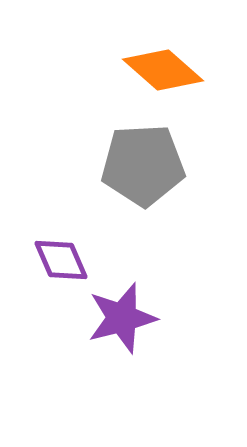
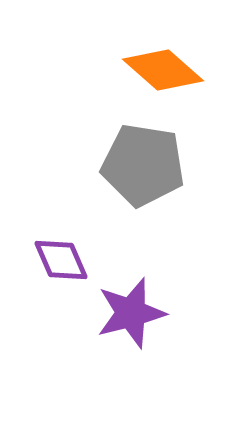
gray pentagon: rotated 12 degrees clockwise
purple star: moved 9 px right, 5 px up
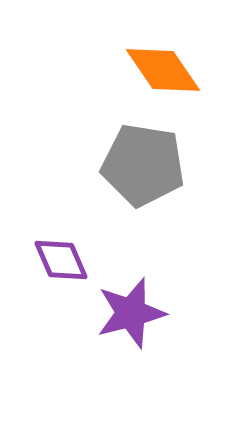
orange diamond: rotated 14 degrees clockwise
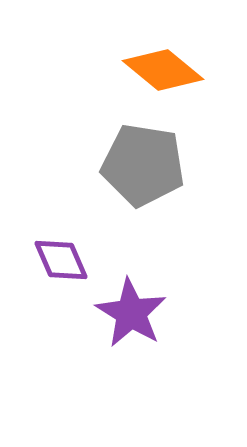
orange diamond: rotated 16 degrees counterclockwise
purple star: rotated 26 degrees counterclockwise
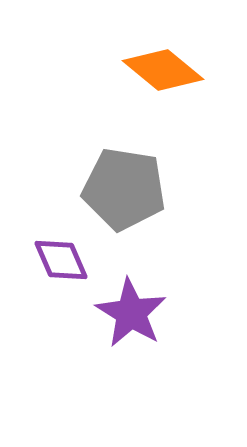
gray pentagon: moved 19 px left, 24 px down
